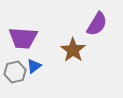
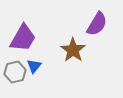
purple trapezoid: rotated 64 degrees counterclockwise
blue triangle: rotated 14 degrees counterclockwise
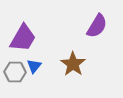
purple semicircle: moved 2 px down
brown star: moved 14 px down
gray hexagon: rotated 15 degrees clockwise
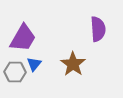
purple semicircle: moved 1 px right, 3 px down; rotated 35 degrees counterclockwise
blue triangle: moved 2 px up
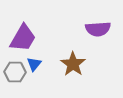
purple semicircle: rotated 90 degrees clockwise
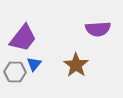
purple trapezoid: rotated 8 degrees clockwise
brown star: moved 3 px right, 1 px down
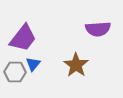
blue triangle: moved 1 px left
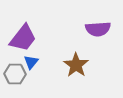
blue triangle: moved 2 px left, 2 px up
gray hexagon: moved 2 px down
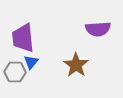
purple trapezoid: rotated 136 degrees clockwise
gray hexagon: moved 2 px up
